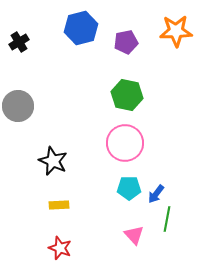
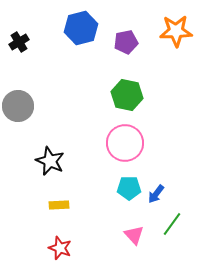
black star: moved 3 px left
green line: moved 5 px right, 5 px down; rotated 25 degrees clockwise
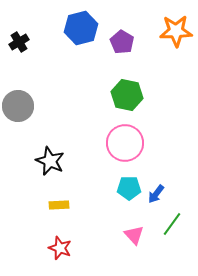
purple pentagon: moved 4 px left; rotated 30 degrees counterclockwise
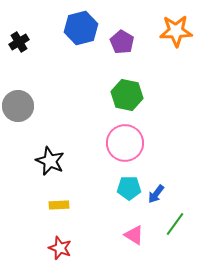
green line: moved 3 px right
pink triangle: rotated 15 degrees counterclockwise
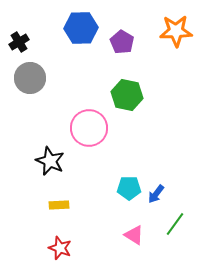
blue hexagon: rotated 12 degrees clockwise
gray circle: moved 12 px right, 28 px up
pink circle: moved 36 px left, 15 px up
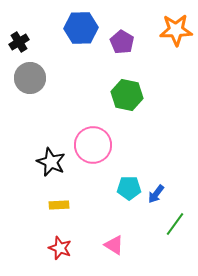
orange star: moved 1 px up
pink circle: moved 4 px right, 17 px down
black star: moved 1 px right, 1 px down
pink triangle: moved 20 px left, 10 px down
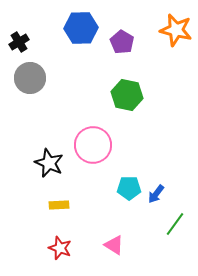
orange star: rotated 16 degrees clockwise
black star: moved 2 px left, 1 px down
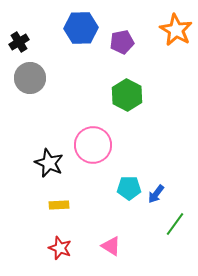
orange star: rotated 16 degrees clockwise
purple pentagon: rotated 30 degrees clockwise
green hexagon: rotated 16 degrees clockwise
pink triangle: moved 3 px left, 1 px down
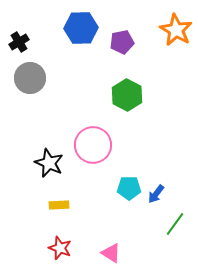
pink triangle: moved 7 px down
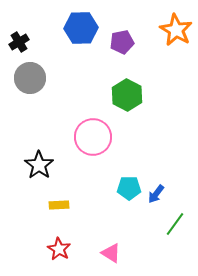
pink circle: moved 8 px up
black star: moved 10 px left, 2 px down; rotated 12 degrees clockwise
red star: moved 1 px left, 1 px down; rotated 10 degrees clockwise
